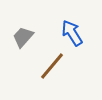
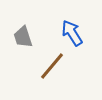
gray trapezoid: rotated 60 degrees counterclockwise
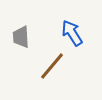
gray trapezoid: moved 2 px left; rotated 15 degrees clockwise
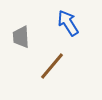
blue arrow: moved 4 px left, 10 px up
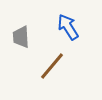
blue arrow: moved 4 px down
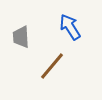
blue arrow: moved 2 px right
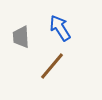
blue arrow: moved 10 px left, 1 px down
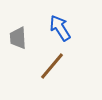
gray trapezoid: moved 3 px left, 1 px down
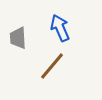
blue arrow: rotated 8 degrees clockwise
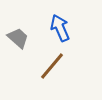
gray trapezoid: rotated 135 degrees clockwise
